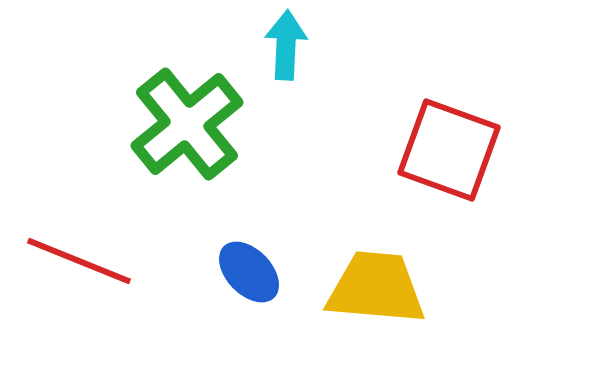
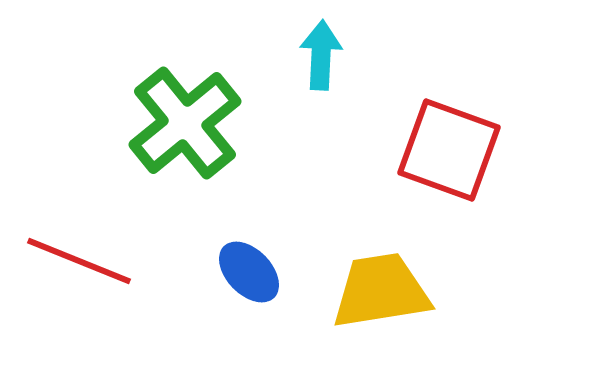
cyan arrow: moved 35 px right, 10 px down
green cross: moved 2 px left, 1 px up
yellow trapezoid: moved 5 px right, 3 px down; rotated 14 degrees counterclockwise
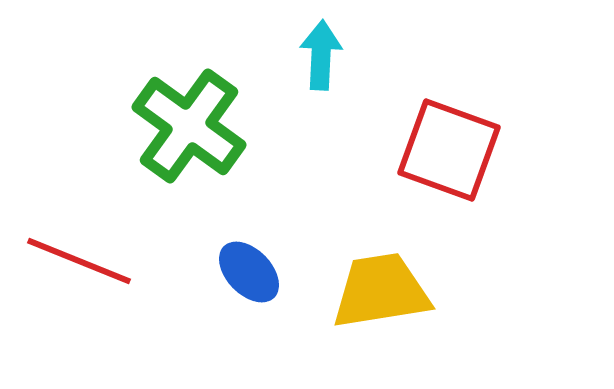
green cross: moved 4 px right, 3 px down; rotated 15 degrees counterclockwise
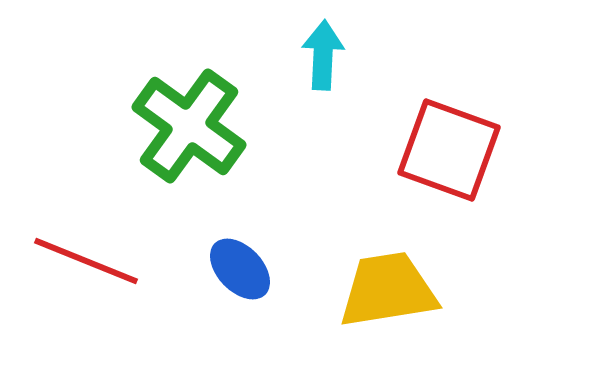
cyan arrow: moved 2 px right
red line: moved 7 px right
blue ellipse: moved 9 px left, 3 px up
yellow trapezoid: moved 7 px right, 1 px up
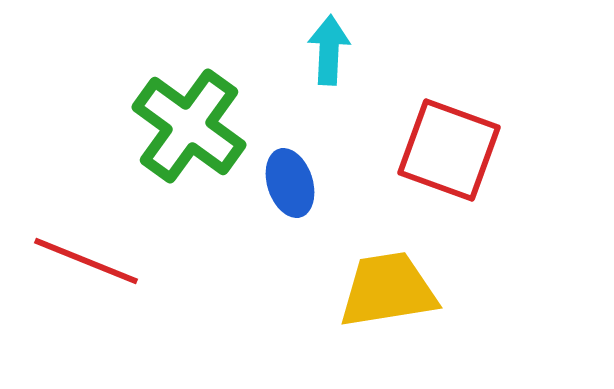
cyan arrow: moved 6 px right, 5 px up
blue ellipse: moved 50 px right, 86 px up; rotated 26 degrees clockwise
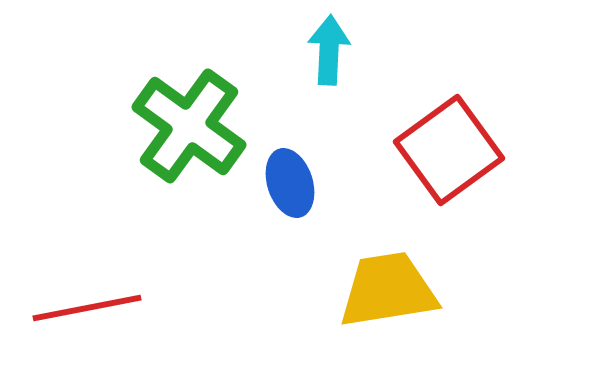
red square: rotated 34 degrees clockwise
red line: moved 1 px right, 47 px down; rotated 33 degrees counterclockwise
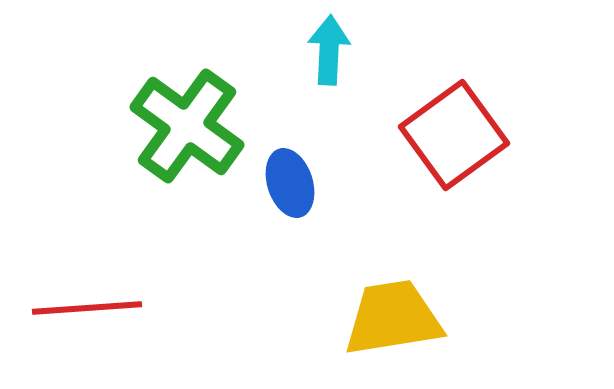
green cross: moved 2 px left
red square: moved 5 px right, 15 px up
yellow trapezoid: moved 5 px right, 28 px down
red line: rotated 7 degrees clockwise
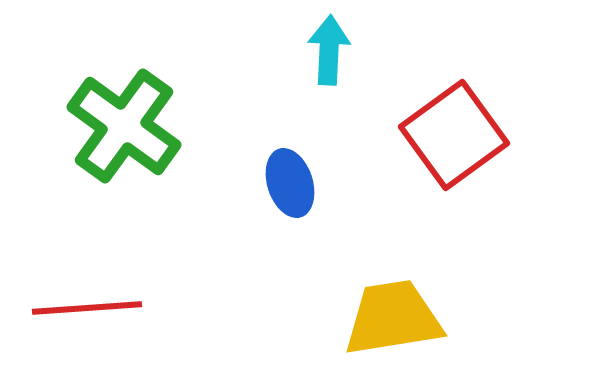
green cross: moved 63 px left
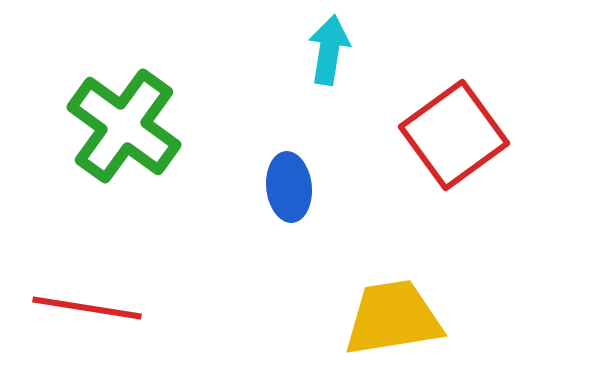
cyan arrow: rotated 6 degrees clockwise
blue ellipse: moved 1 px left, 4 px down; rotated 12 degrees clockwise
red line: rotated 13 degrees clockwise
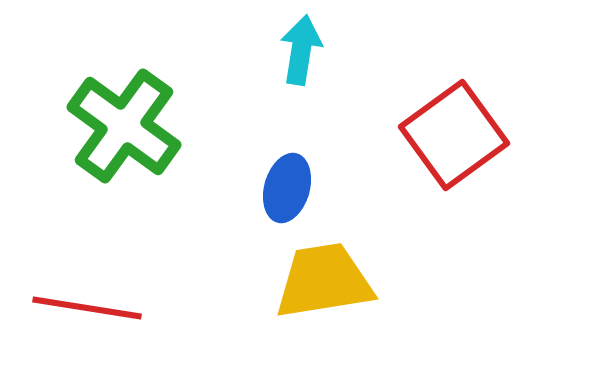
cyan arrow: moved 28 px left
blue ellipse: moved 2 px left, 1 px down; rotated 22 degrees clockwise
yellow trapezoid: moved 69 px left, 37 px up
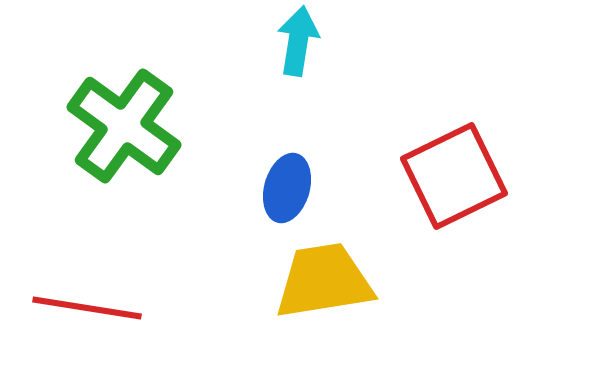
cyan arrow: moved 3 px left, 9 px up
red square: moved 41 px down; rotated 10 degrees clockwise
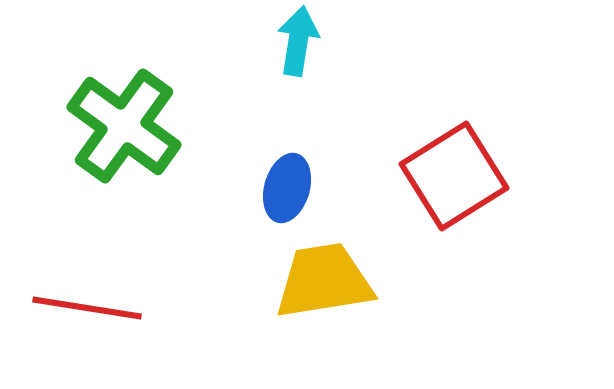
red square: rotated 6 degrees counterclockwise
